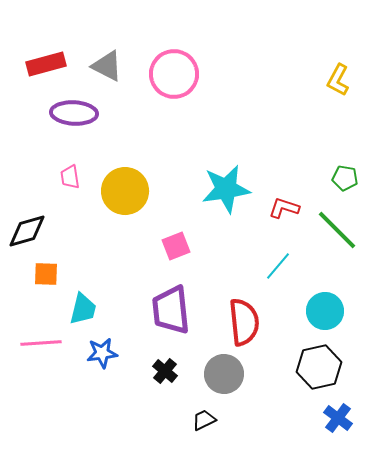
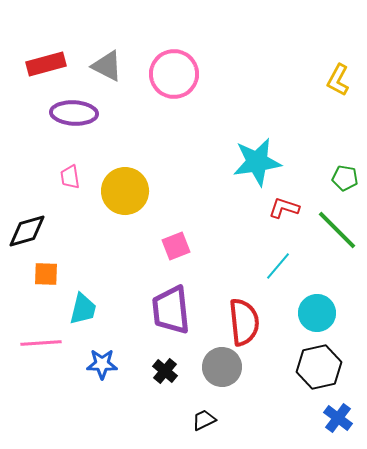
cyan star: moved 31 px right, 27 px up
cyan circle: moved 8 px left, 2 px down
blue star: moved 11 px down; rotated 8 degrees clockwise
gray circle: moved 2 px left, 7 px up
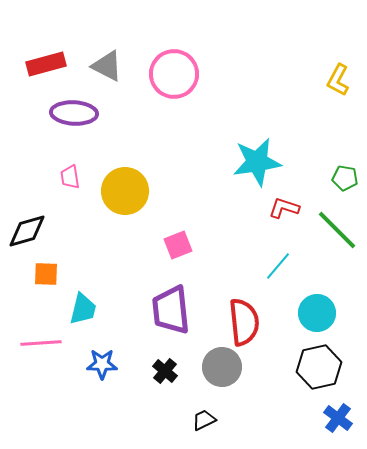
pink square: moved 2 px right, 1 px up
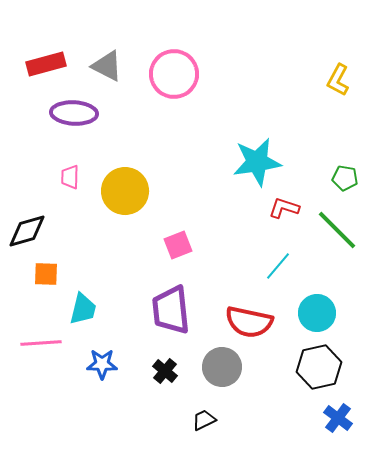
pink trapezoid: rotated 10 degrees clockwise
red semicircle: moved 5 px right; rotated 108 degrees clockwise
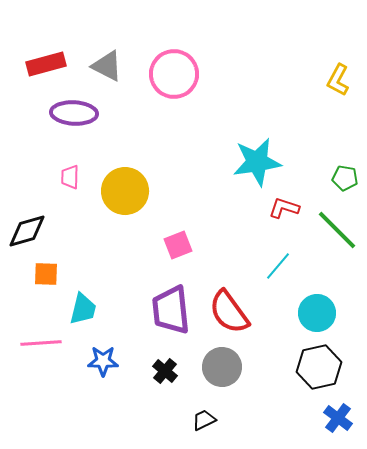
red semicircle: moved 20 px left, 10 px up; rotated 42 degrees clockwise
blue star: moved 1 px right, 3 px up
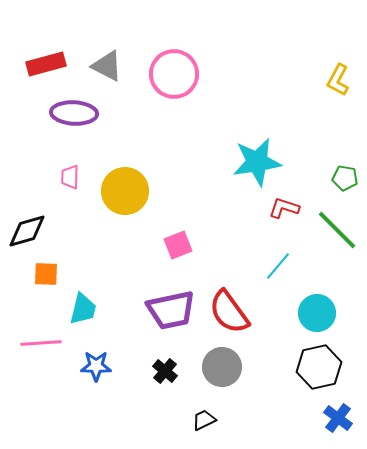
purple trapezoid: rotated 96 degrees counterclockwise
blue star: moved 7 px left, 5 px down
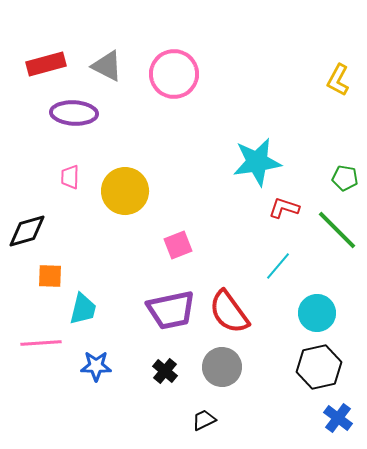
orange square: moved 4 px right, 2 px down
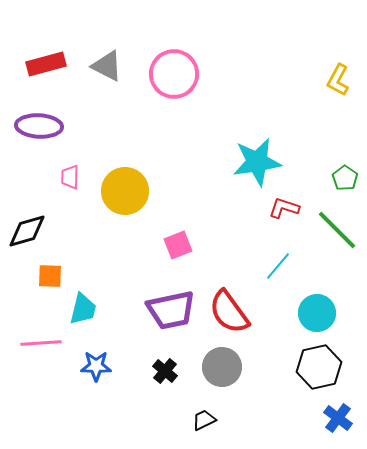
purple ellipse: moved 35 px left, 13 px down
green pentagon: rotated 25 degrees clockwise
